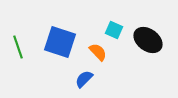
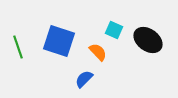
blue square: moved 1 px left, 1 px up
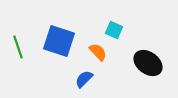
black ellipse: moved 23 px down
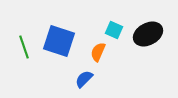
green line: moved 6 px right
orange semicircle: rotated 114 degrees counterclockwise
black ellipse: moved 29 px up; rotated 64 degrees counterclockwise
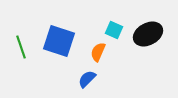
green line: moved 3 px left
blue semicircle: moved 3 px right
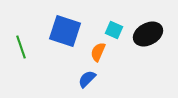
blue square: moved 6 px right, 10 px up
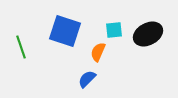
cyan square: rotated 30 degrees counterclockwise
